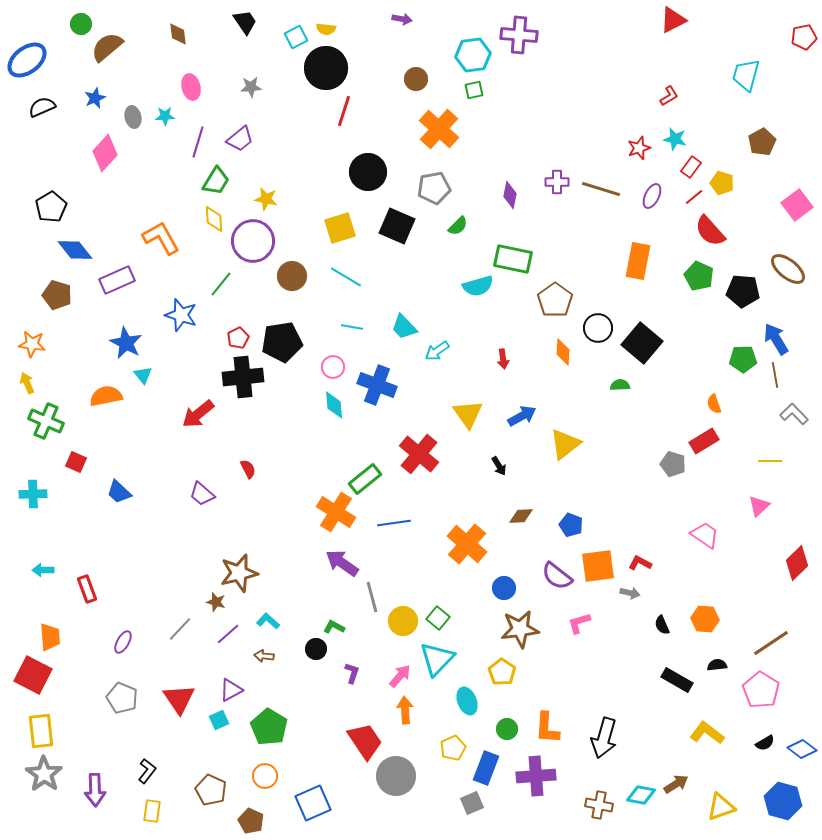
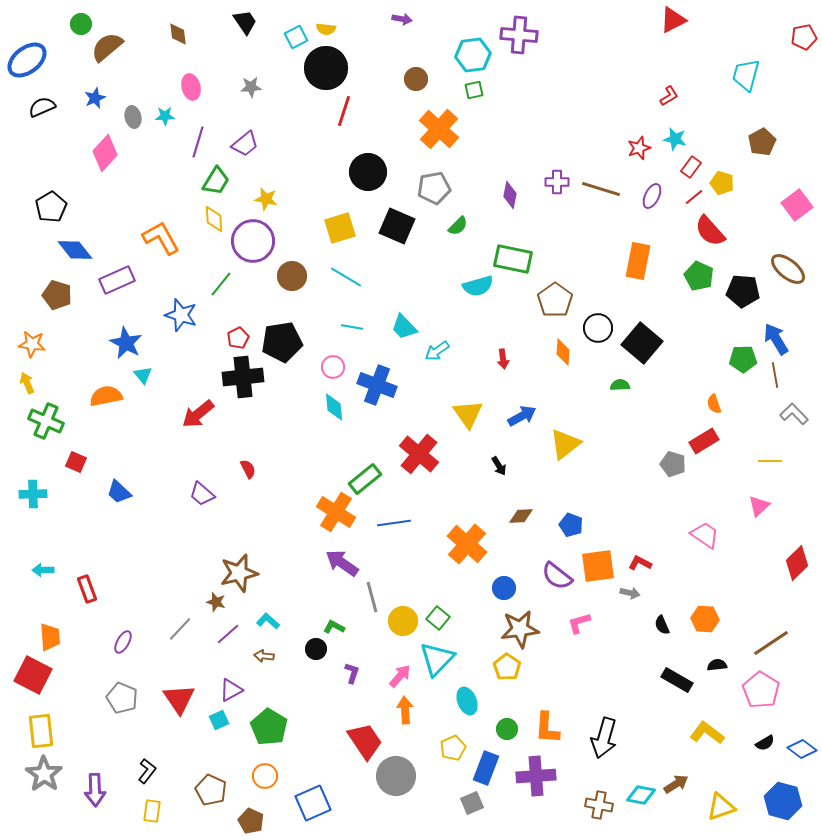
purple trapezoid at (240, 139): moved 5 px right, 5 px down
cyan diamond at (334, 405): moved 2 px down
yellow pentagon at (502, 672): moved 5 px right, 5 px up
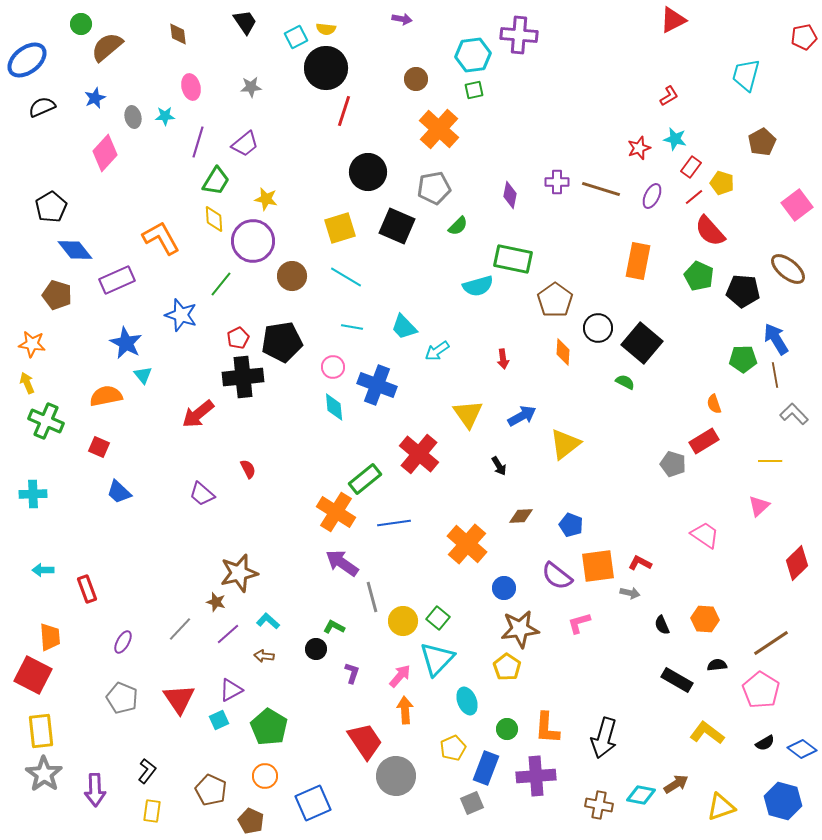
green semicircle at (620, 385): moved 5 px right, 3 px up; rotated 30 degrees clockwise
red square at (76, 462): moved 23 px right, 15 px up
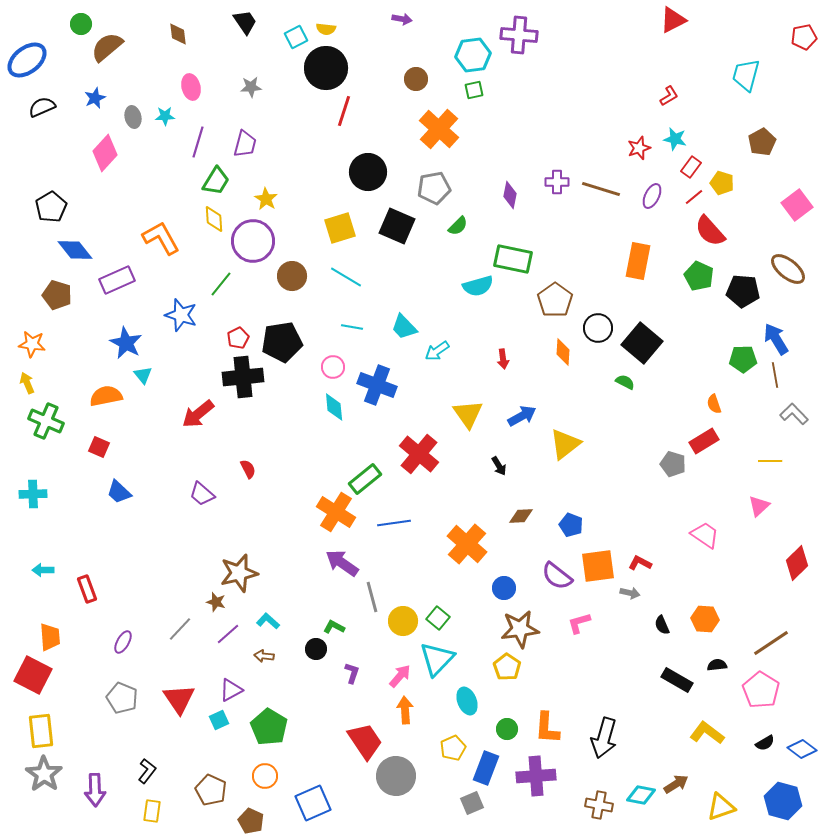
purple trapezoid at (245, 144): rotated 36 degrees counterclockwise
yellow star at (266, 199): rotated 20 degrees clockwise
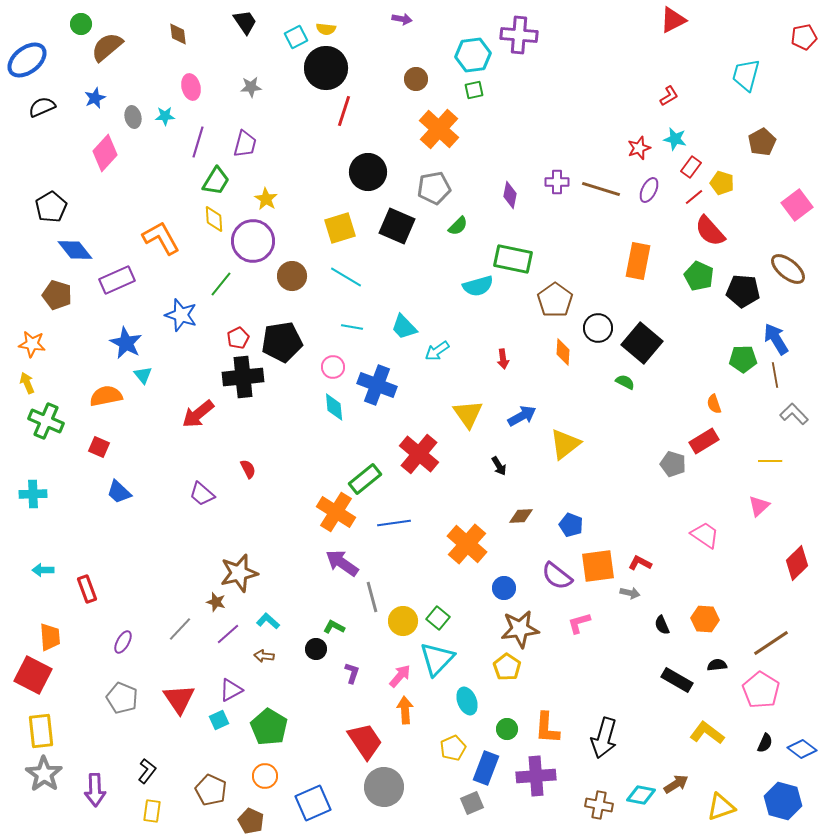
purple ellipse at (652, 196): moved 3 px left, 6 px up
black semicircle at (765, 743): rotated 36 degrees counterclockwise
gray circle at (396, 776): moved 12 px left, 11 px down
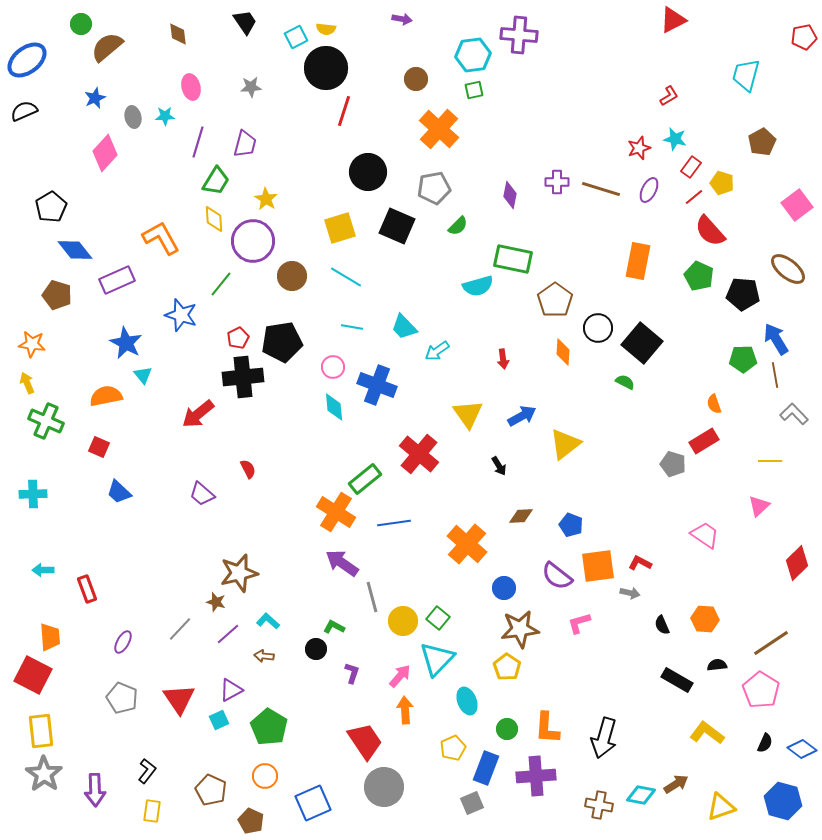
black semicircle at (42, 107): moved 18 px left, 4 px down
black pentagon at (743, 291): moved 3 px down
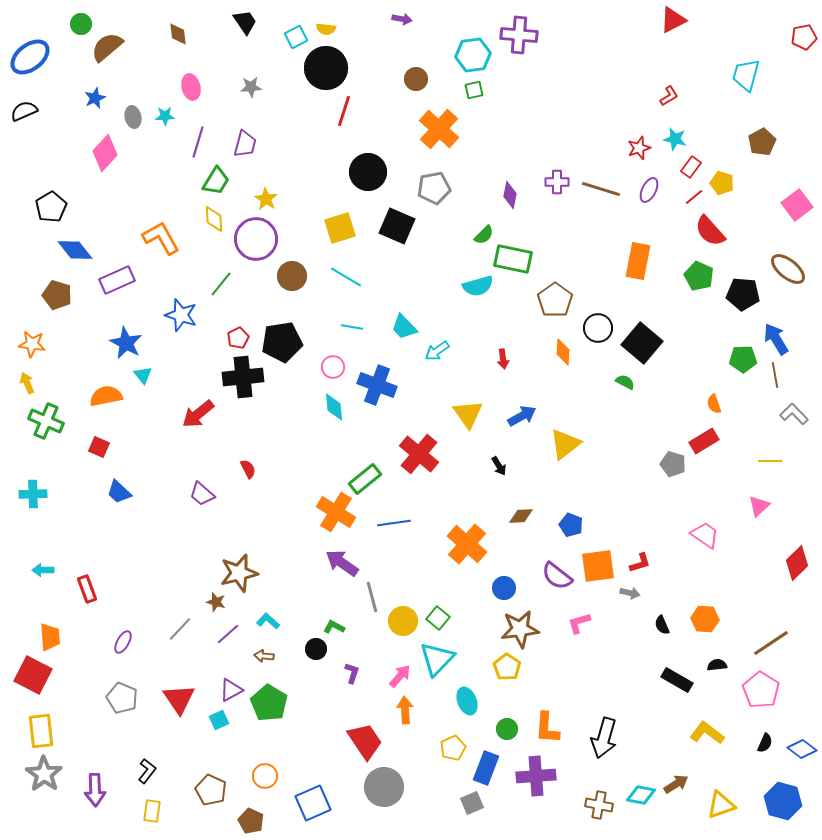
blue ellipse at (27, 60): moved 3 px right, 3 px up
green semicircle at (458, 226): moved 26 px right, 9 px down
purple circle at (253, 241): moved 3 px right, 2 px up
red L-shape at (640, 563): rotated 135 degrees clockwise
green pentagon at (269, 727): moved 24 px up
yellow triangle at (721, 807): moved 2 px up
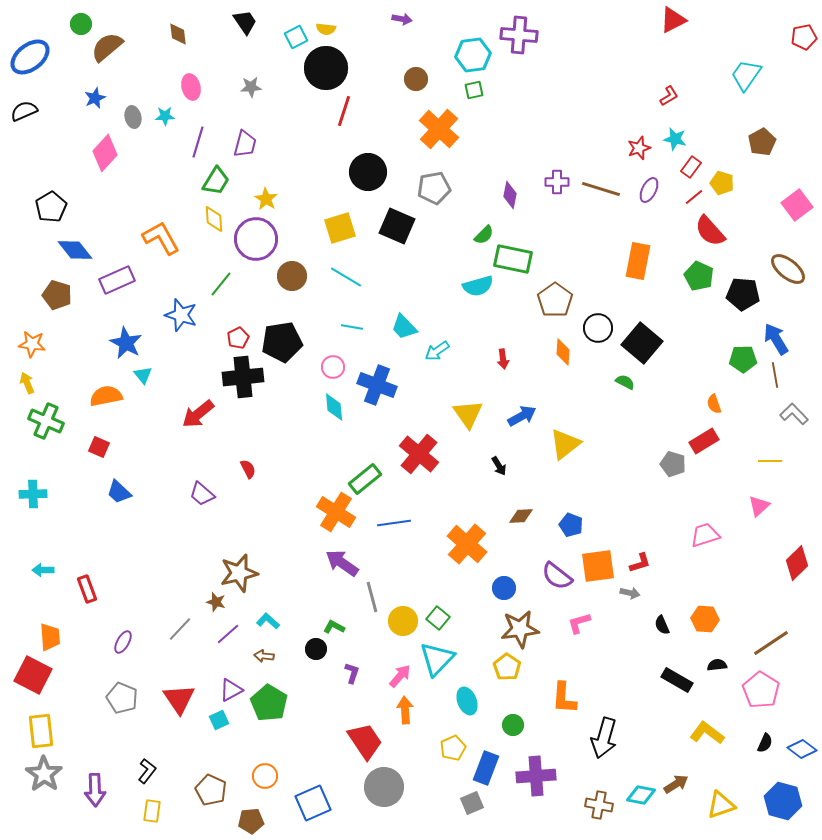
cyan trapezoid at (746, 75): rotated 20 degrees clockwise
pink trapezoid at (705, 535): rotated 52 degrees counterclockwise
orange L-shape at (547, 728): moved 17 px right, 30 px up
green circle at (507, 729): moved 6 px right, 4 px up
brown pentagon at (251, 821): rotated 30 degrees counterclockwise
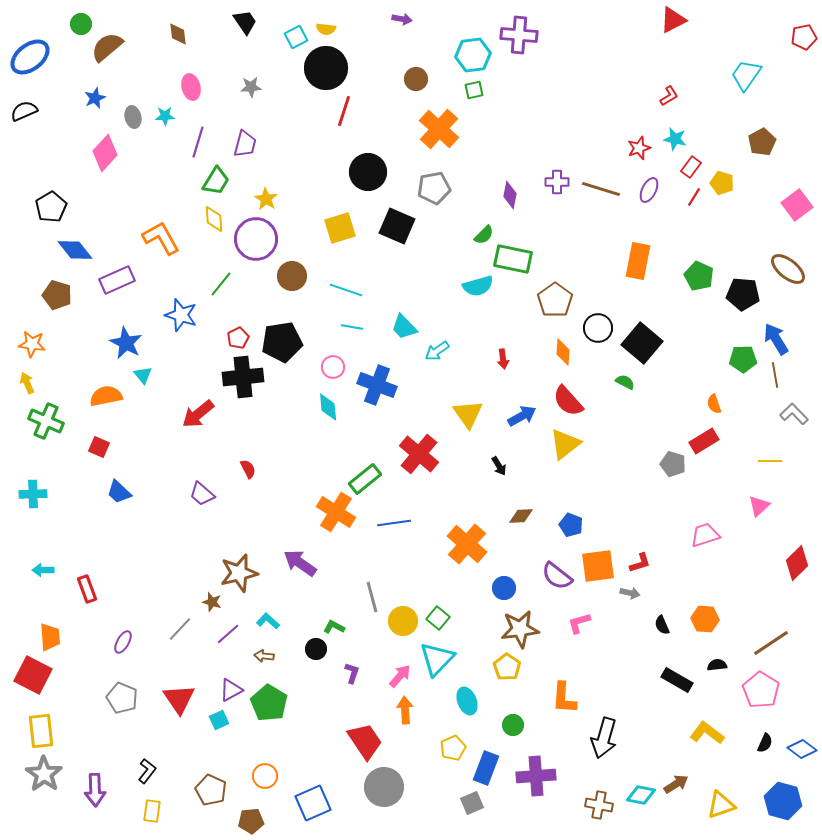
red line at (694, 197): rotated 18 degrees counterclockwise
red semicircle at (710, 231): moved 142 px left, 170 px down
cyan line at (346, 277): moved 13 px down; rotated 12 degrees counterclockwise
cyan diamond at (334, 407): moved 6 px left
purple arrow at (342, 563): moved 42 px left
brown star at (216, 602): moved 4 px left
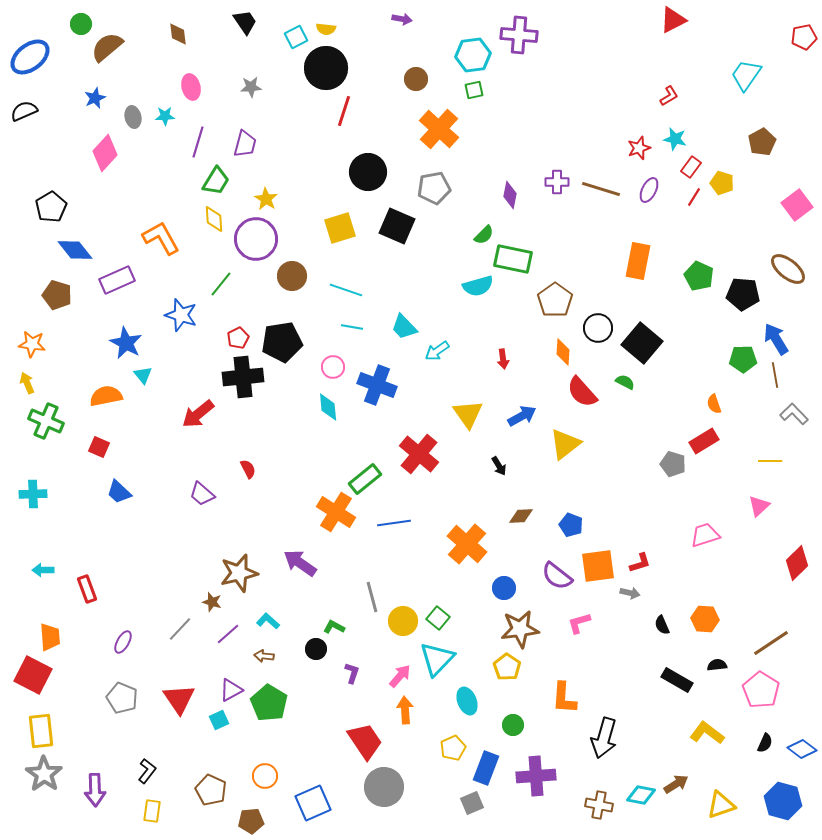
red semicircle at (568, 401): moved 14 px right, 9 px up
